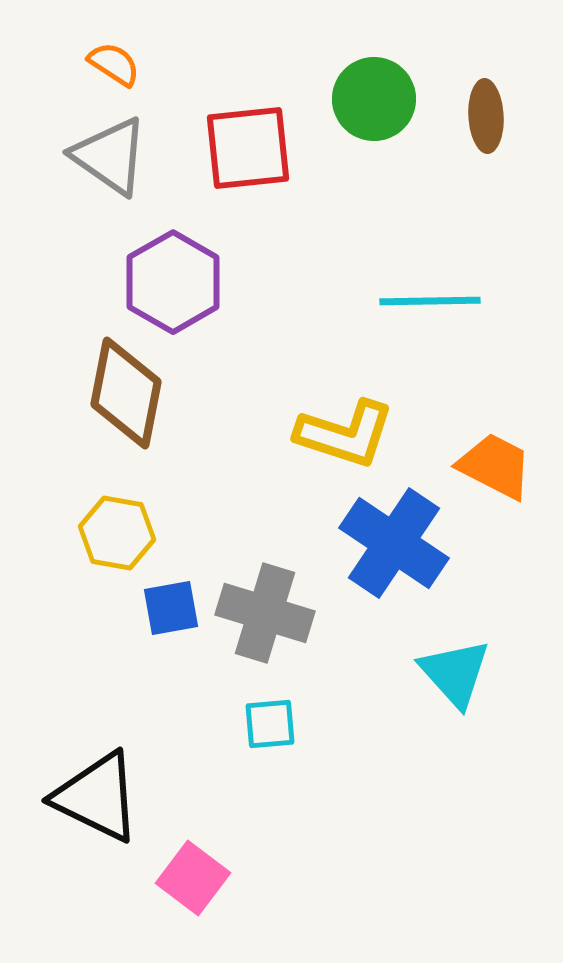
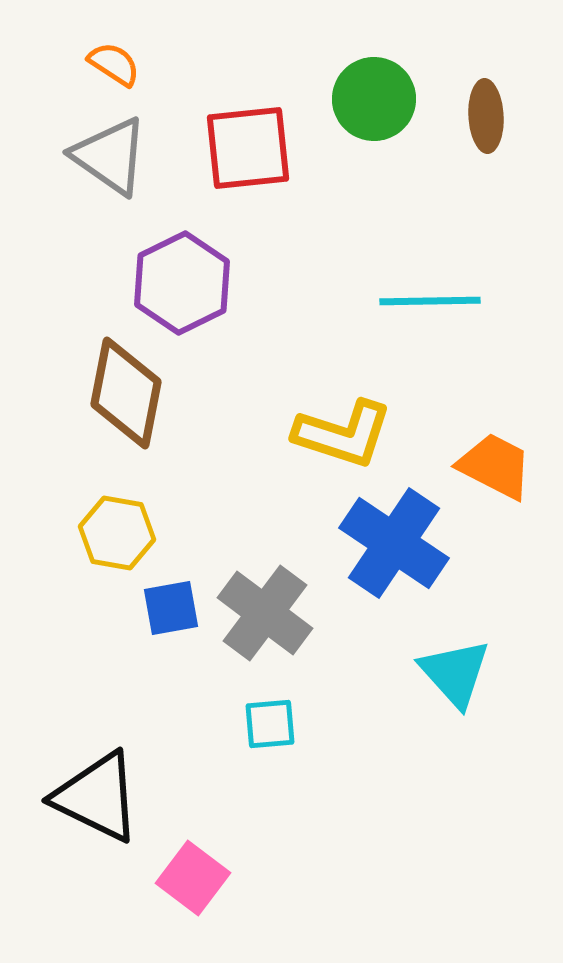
purple hexagon: moved 9 px right, 1 px down; rotated 4 degrees clockwise
yellow L-shape: moved 2 px left
gray cross: rotated 20 degrees clockwise
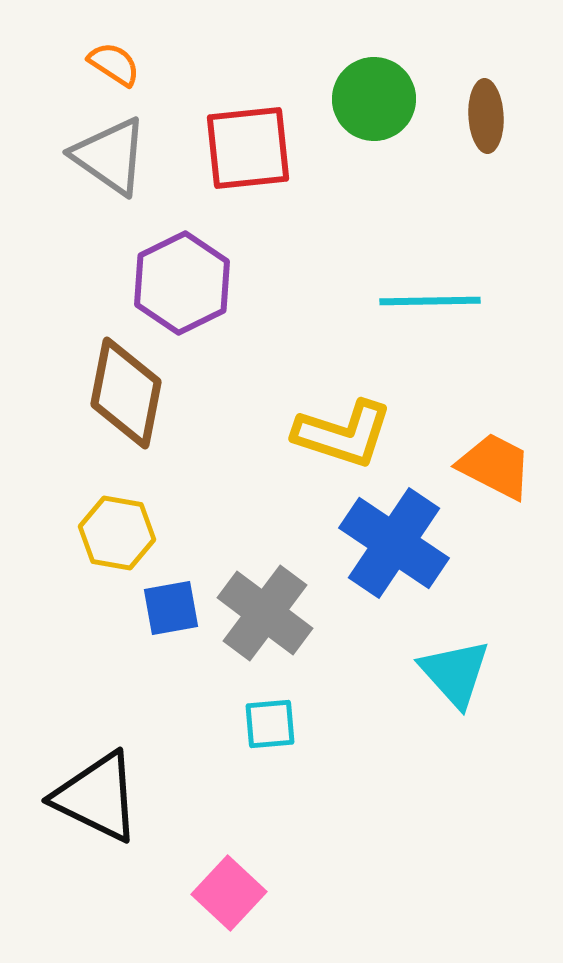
pink square: moved 36 px right, 15 px down; rotated 6 degrees clockwise
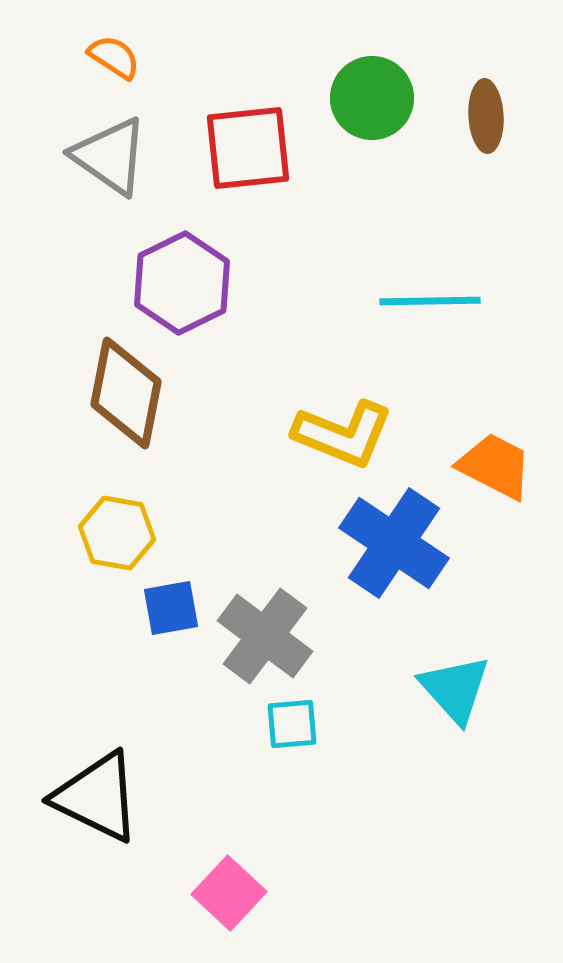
orange semicircle: moved 7 px up
green circle: moved 2 px left, 1 px up
yellow L-shape: rotated 4 degrees clockwise
gray cross: moved 23 px down
cyan triangle: moved 16 px down
cyan square: moved 22 px right
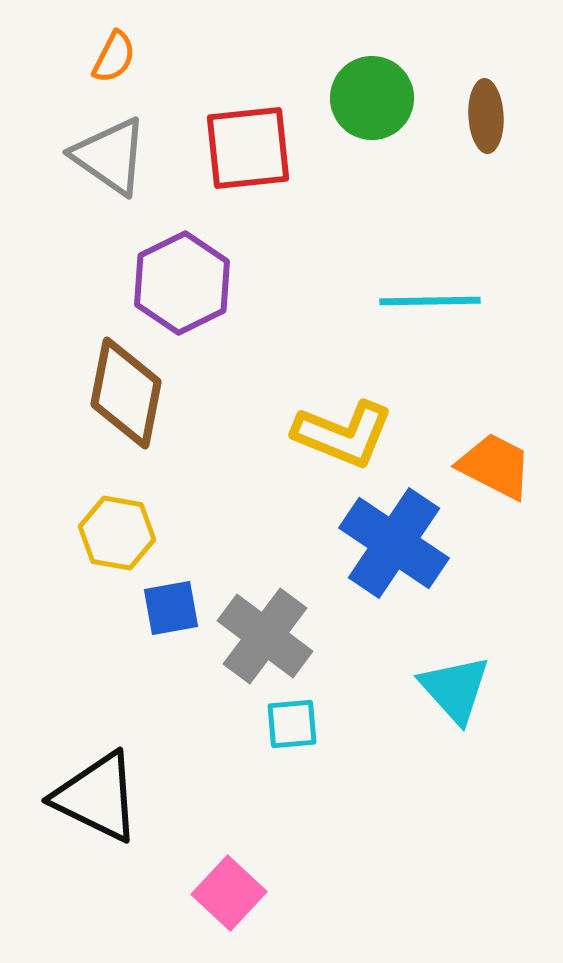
orange semicircle: rotated 84 degrees clockwise
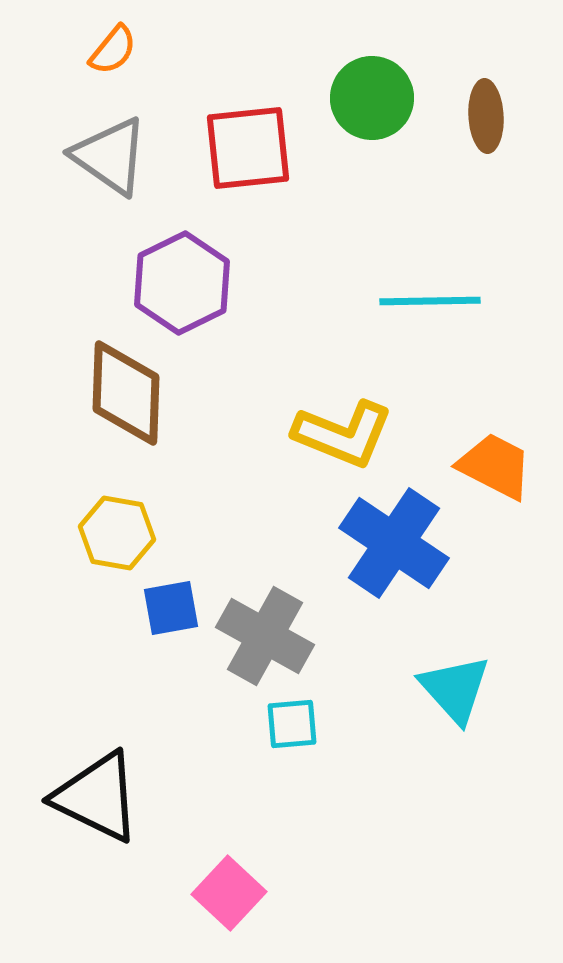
orange semicircle: moved 1 px left, 7 px up; rotated 12 degrees clockwise
brown diamond: rotated 9 degrees counterclockwise
gray cross: rotated 8 degrees counterclockwise
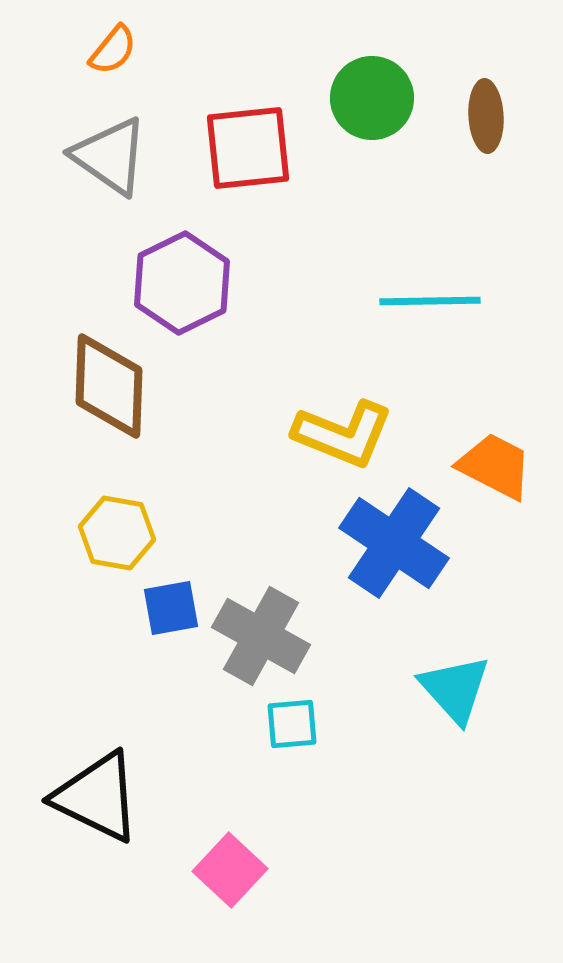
brown diamond: moved 17 px left, 7 px up
gray cross: moved 4 px left
pink square: moved 1 px right, 23 px up
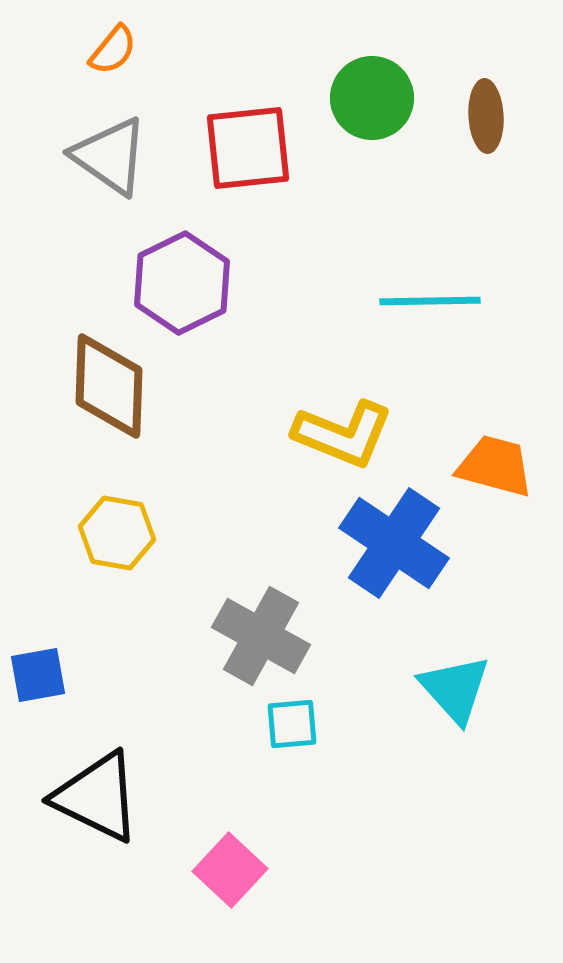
orange trapezoid: rotated 12 degrees counterclockwise
blue square: moved 133 px left, 67 px down
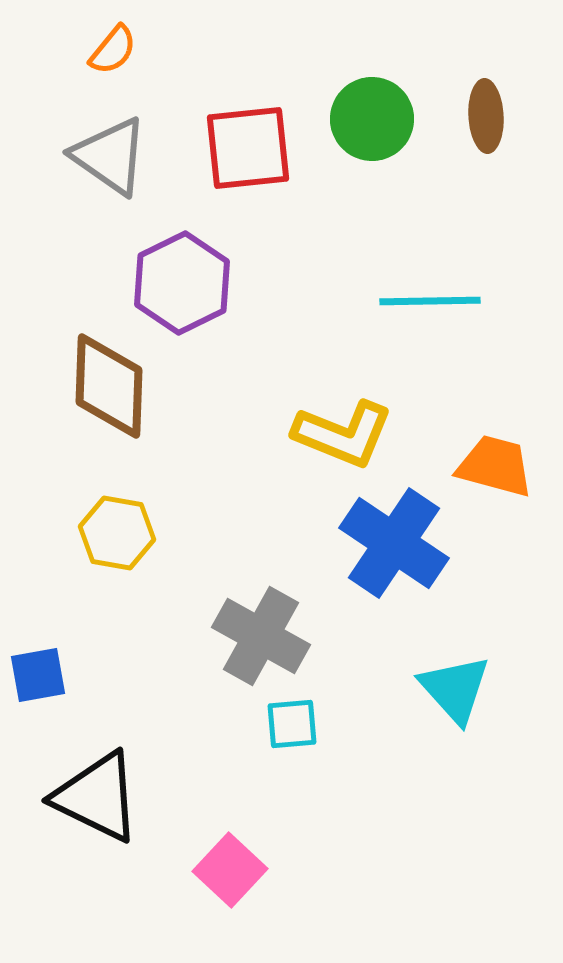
green circle: moved 21 px down
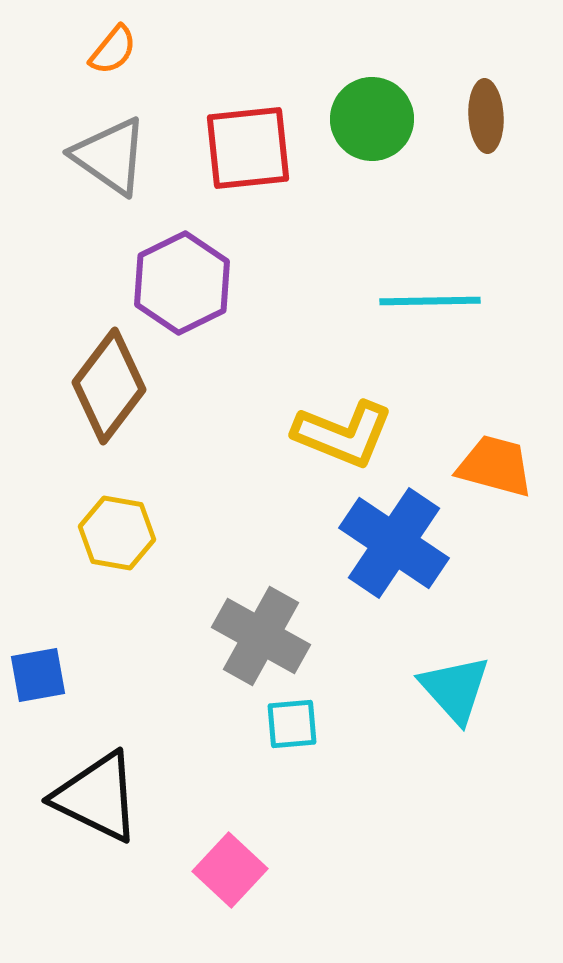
brown diamond: rotated 35 degrees clockwise
